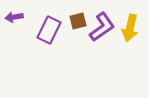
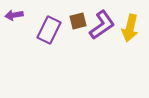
purple arrow: moved 2 px up
purple L-shape: moved 2 px up
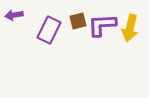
purple L-shape: rotated 148 degrees counterclockwise
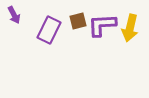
purple arrow: rotated 108 degrees counterclockwise
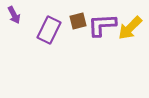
yellow arrow: rotated 32 degrees clockwise
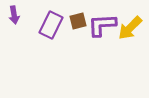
purple arrow: rotated 18 degrees clockwise
purple rectangle: moved 2 px right, 5 px up
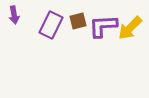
purple L-shape: moved 1 px right, 1 px down
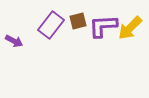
purple arrow: moved 26 px down; rotated 54 degrees counterclockwise
purple rectangle: rotated 12 degrees clockwise
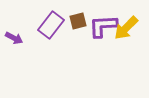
yellow arrow: moved 4 px left
purple arrow: moved 3 px up
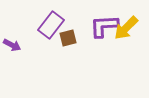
brown square: moved 10 px left, 17 px down
purple L-shape: moved 1 px right
purple arrow: moved 2 px left, 7 px down
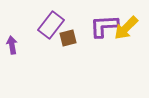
purple arrow: rotated 126 degrees counterclockwise
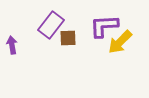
yellow arrow: moved 6 px left, 14 px down
brown square: rotated 12 degrees clockwise
